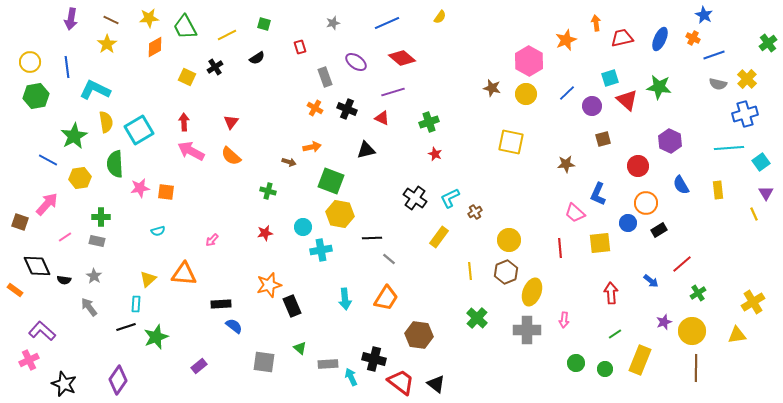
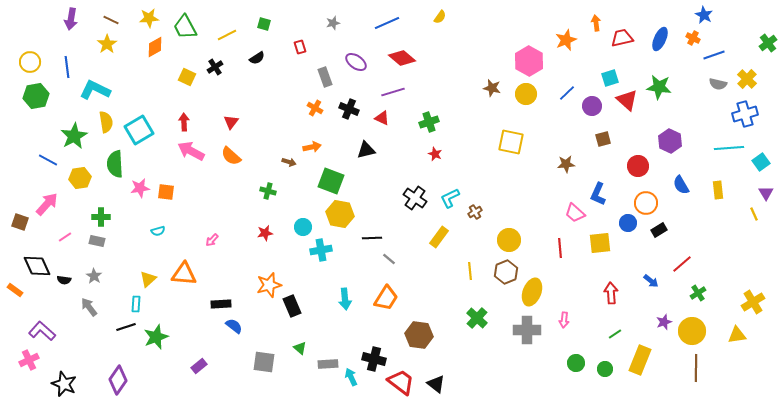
black cross at (347, 109): moved 2 px right
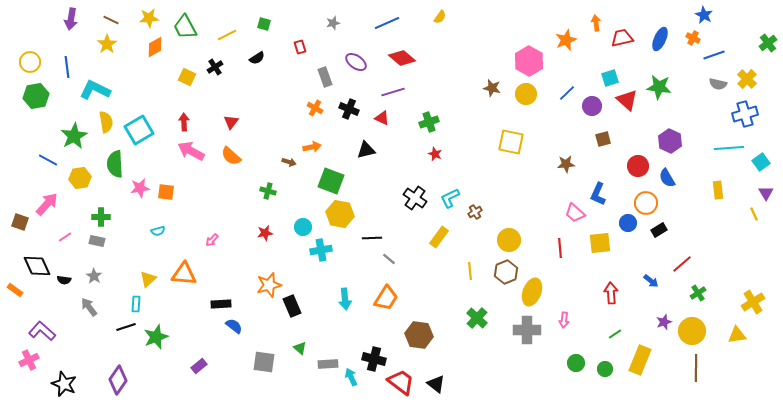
blue semicircle at (681, 185): moved 14 px left, 7 px up
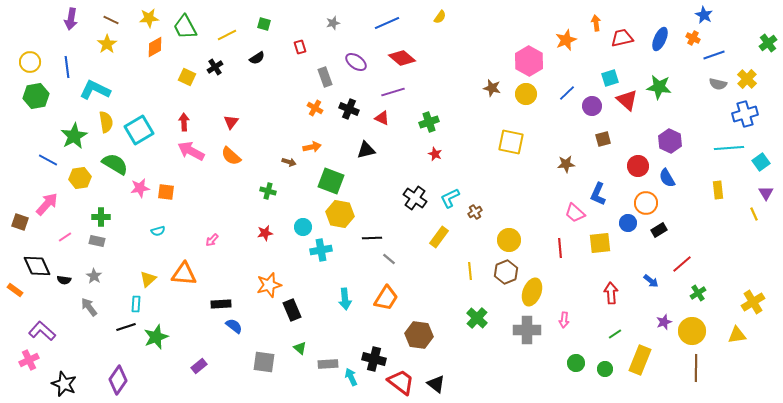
green semicircle at (115, 164): rotated 124 degrees clockwise
black rectangle at (292, 306): moved 4 px down
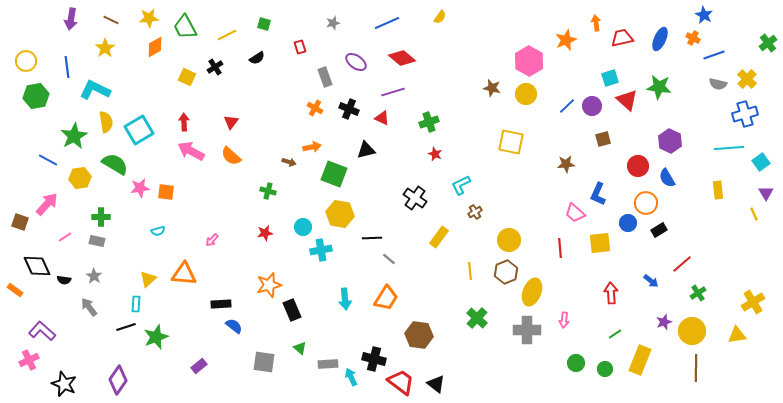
yellow star at (107, 44): moved 2 px left, 4 px down
yellow circle at (30, 62): moved 4 px left, 1 px up
blue line at (567, 93): moved 13 px down
green square at (331, 181): moved 3 px right, 7 px up
cyan L-shape at (450, 198): moved 11 px right, 13 px up
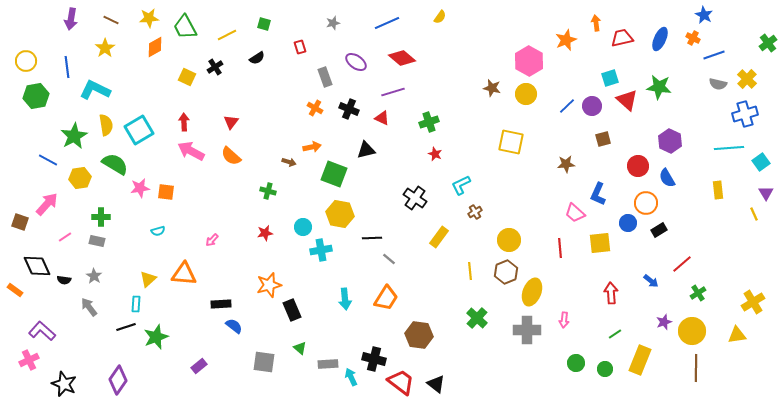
yellow semicircle at (106, 122): moved 3 px down
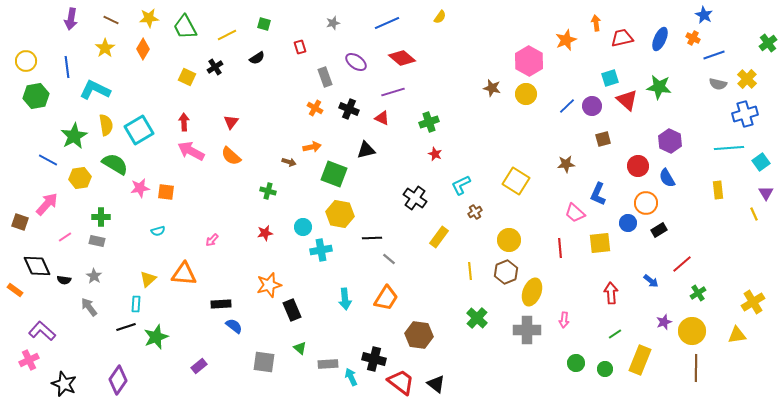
orange diamond at (155, 47): moved 12 px left, 2 px down; rotated 30 degrees counterclockwise
yellow square at (511, 142): moved 5 px right, 39 px down; rotated 20 degrees clockwise
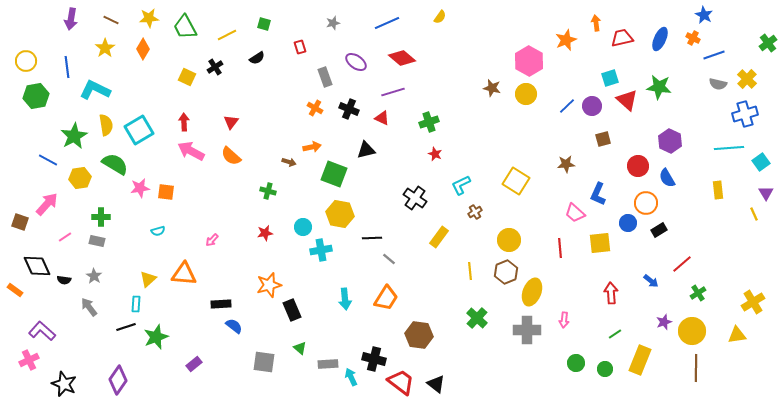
purple rectangle at (199, 366): moved 5 px left, 2 px up
